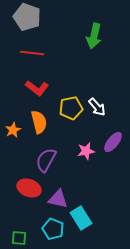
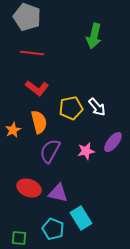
purple semicircle: moved 4 px right, 9 px up
purple triangle: moved 6 px up
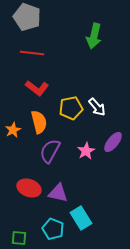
pink star: rotated 18 degrees counterclockwise
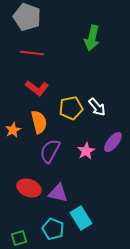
green arrow: moved 2 px left, 2 px down
green square: rotated 21 degrees counterclockwise
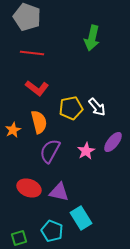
purple triangle: moved 1 px right, 1 px up
cyan pentagon: moved 1 px left, 2 px down
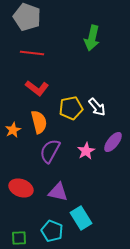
red ellipse: moved 8 px left
purple triangle: moved 1 px left
green square: rotated 14 degrees clockwise
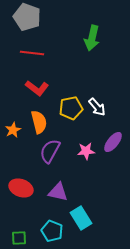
pink star: rotated 24 degrees clockwise
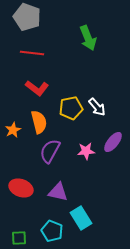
green arrow: moved 4 px left; rotated 35 degrees counterclockwise
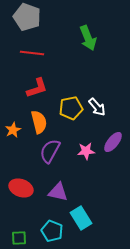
red L-shape: rotated 55 degrees counterclockwise
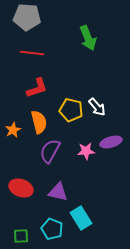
gray pentagon: rotated 16 degrees counterclockwise
yellow pentagon: moved 2 px down; rotated 25 degrees clockwise
purple ellipse: moved 2 px left; rotated 35 degrees clockwise
cyan pentagon: moved 2 px up
green square: moved 2 px right, 2 px up
